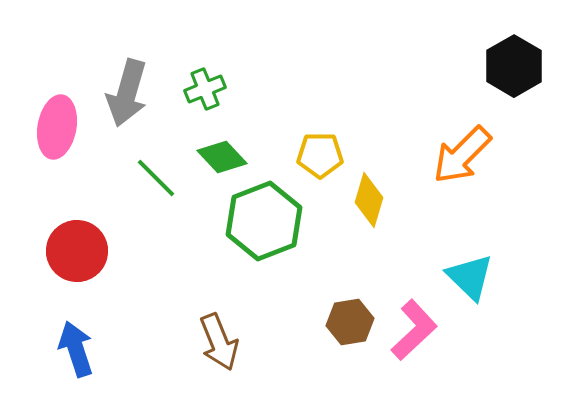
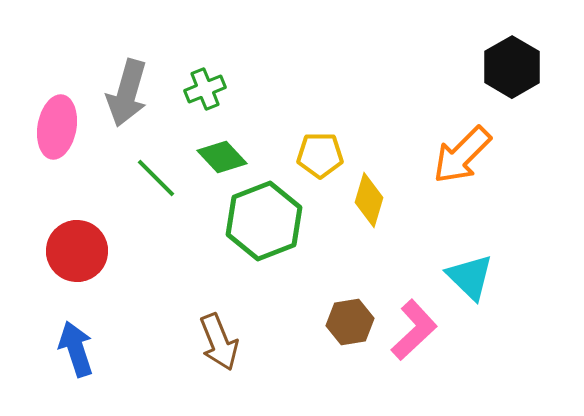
black hexagon: moved 2 px left, 1 px down
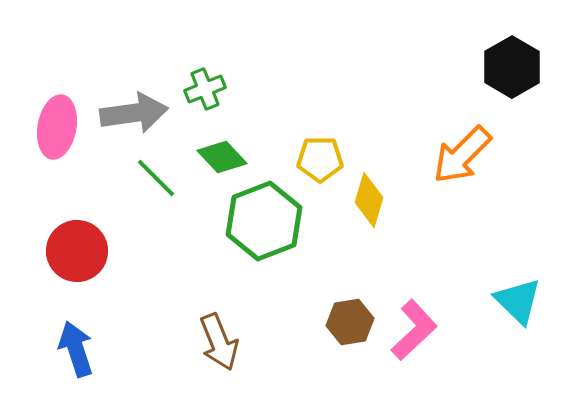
gray arrow: moved 7 px right, 20 px down; rotated 114 degrees counterclockwise
yellow pentagon: moved 4 px down
cyan triangle: moved 48 px right, 24 px down
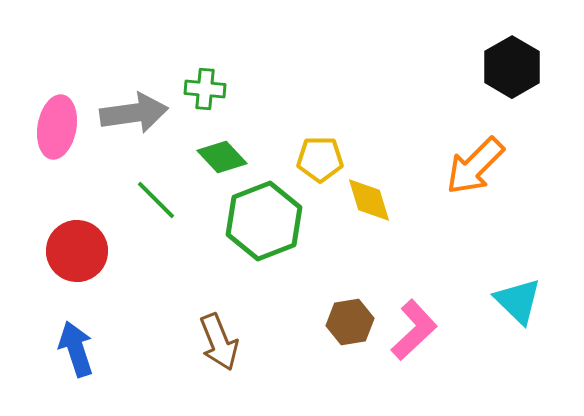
green cross: rotated 27 degrees clockwise
orange arrow: moved 13 px right, 11 px down
green line: moved 22 px down
yellow diamond: rotated 34 degrees counterclockwise
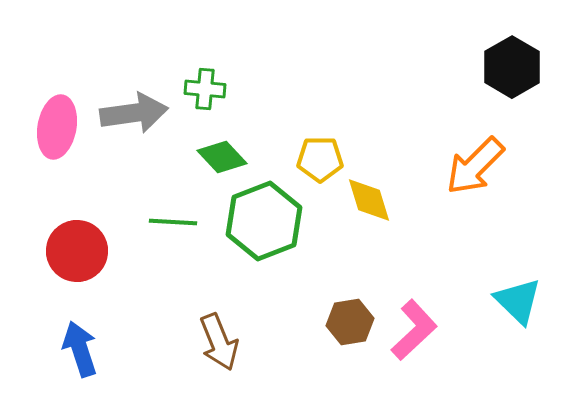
green line: moved 17 px right, 22 px down; rotated 42 degrees counterclockwise
blue arrow: moved 4 px right
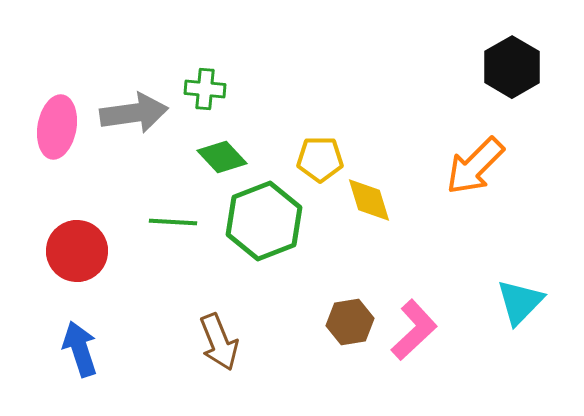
cyan triangle: moved 2 px right, 1 px down; rotated 30 degrees clockwise
